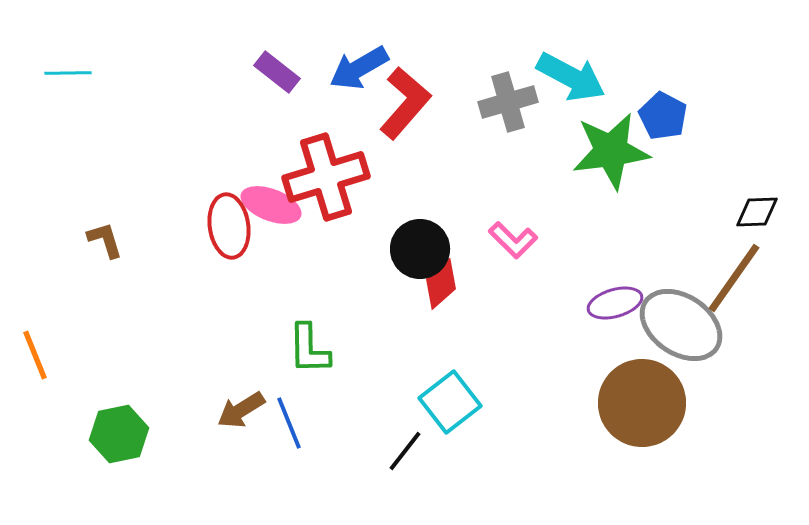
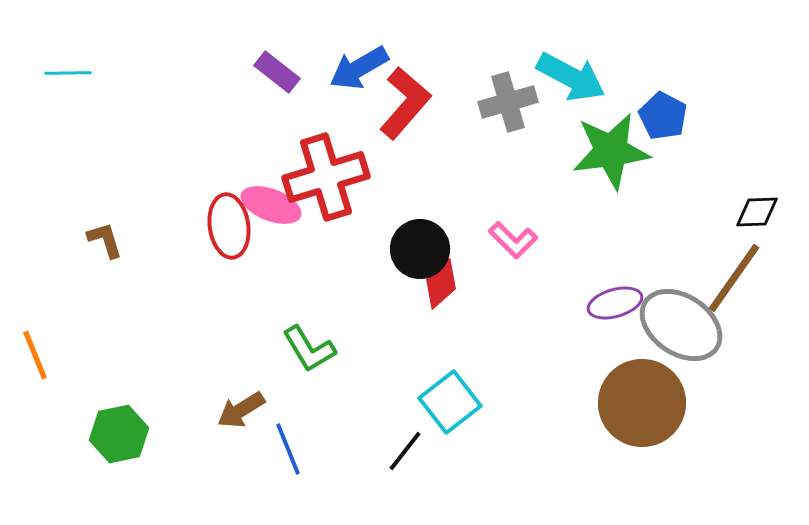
green L-shape: rotated 30 degrees counterclockwise
blue line: moved 1 px left, 26 px down
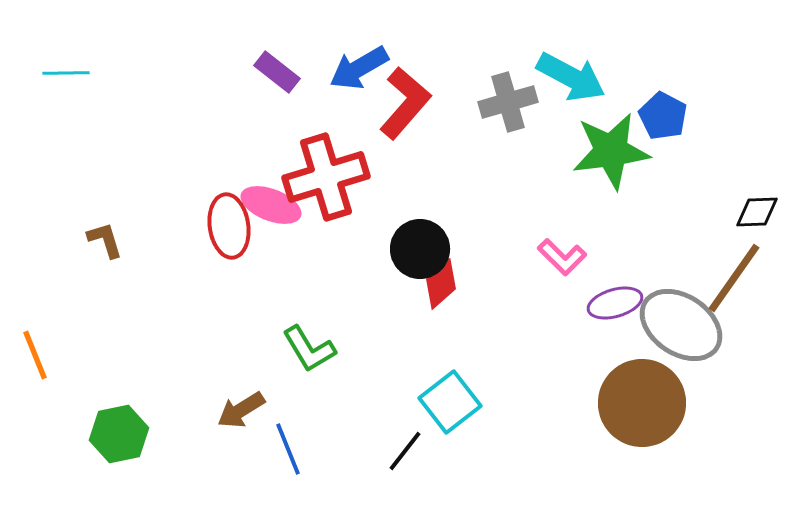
cyan line: moved 2 px left
pink L-shape: moved 49 px right, 17 px down
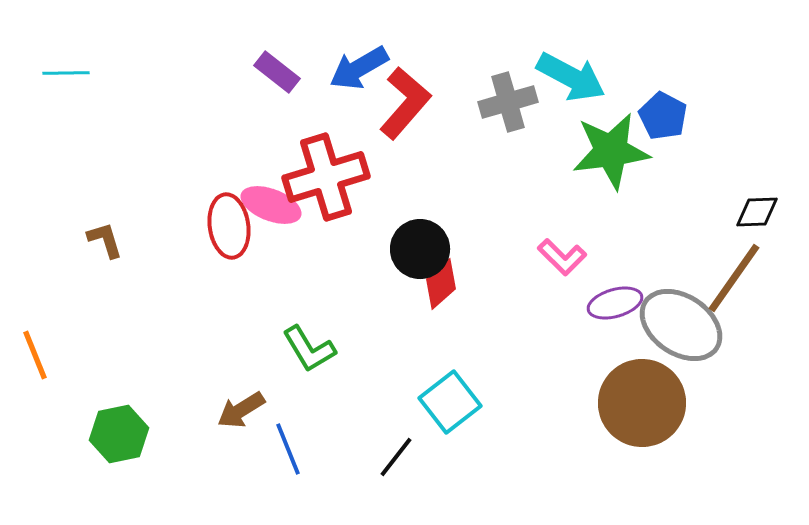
black line: moved 9 px left, 6 px down
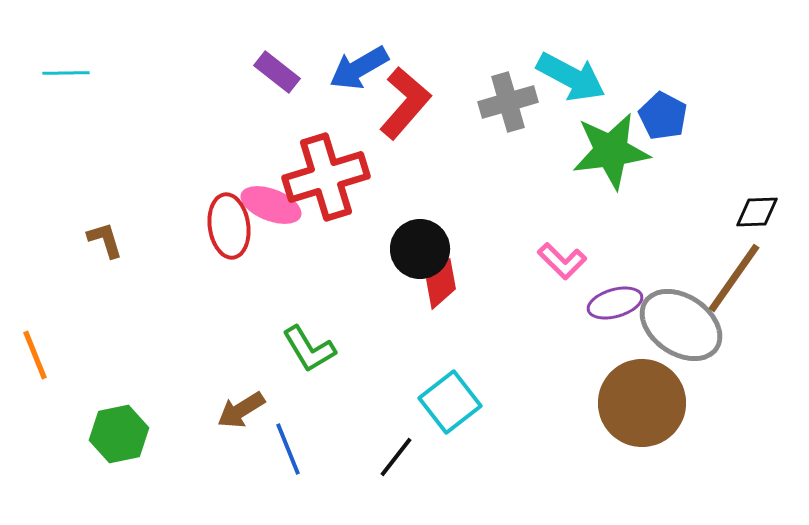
pink L-shape: moved 4 px down
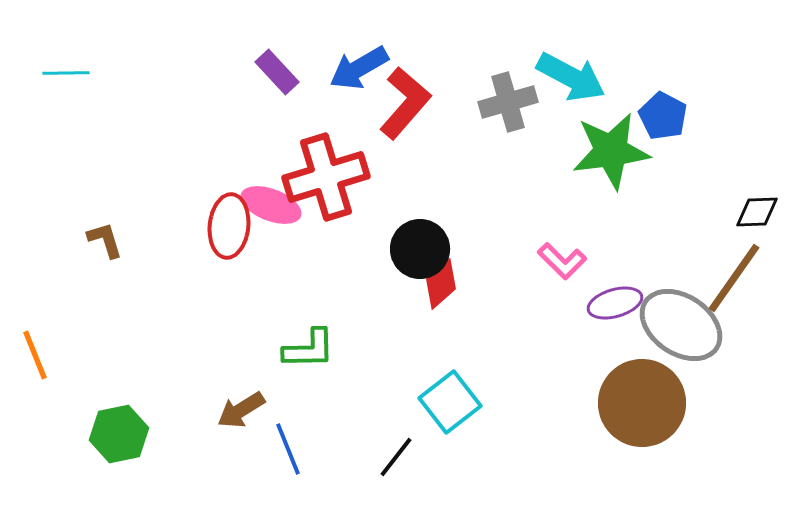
purple rectangle: rotated 9 degrees clockwise
red ellipse: rotated 14 degrees clockwise
green L-shape: rotated 60 degrees counterclockwise
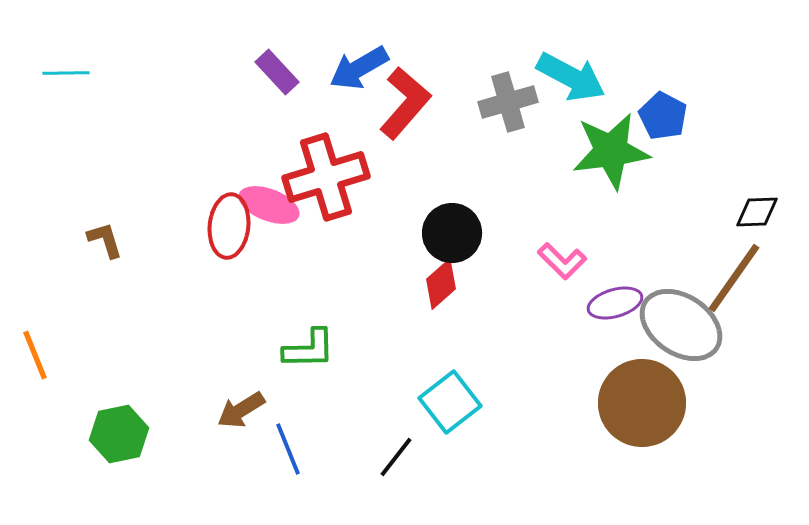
pink ellipse: moved 2 px left
black circle: moved 32 px right, 16 px up
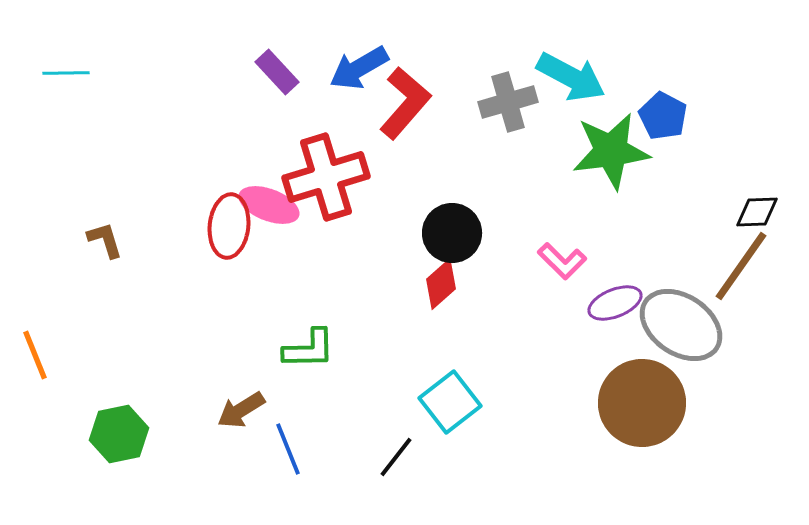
brown line: moved 7 px right, 12 px up
purple ellipse: rotated 6 degrees counterclockwise
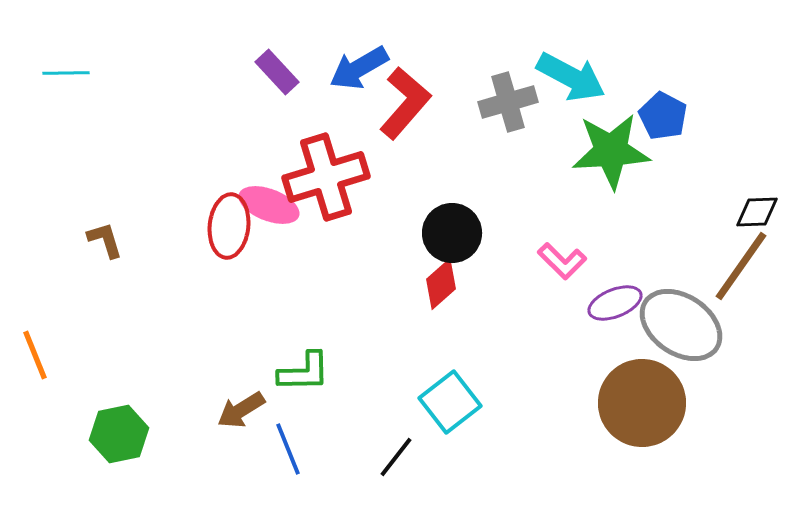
green star: rotated 4 degrees clockwise
green L-shape: moved 5 px left, 23 px down
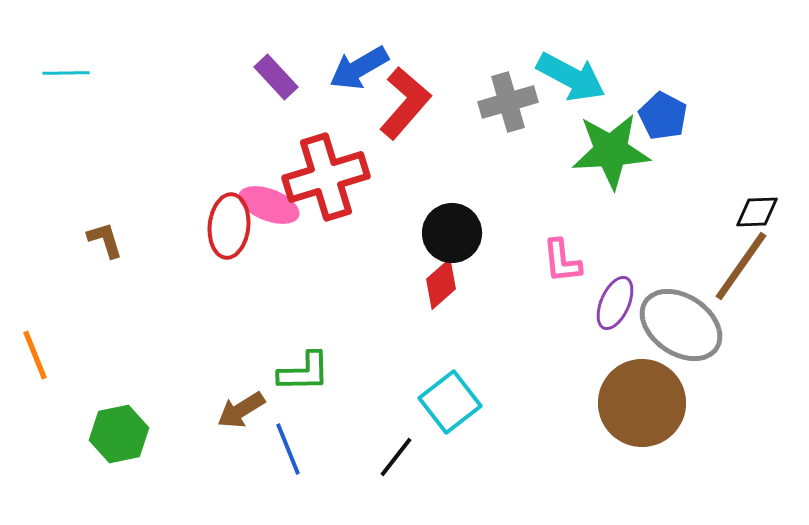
purple rectangle: moved 1 px left, 5 px down
pink L-shape: rotated 39 degrees clockwise
purple ellipse: rotated 44 degrees counterclockwise
